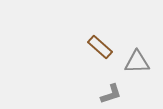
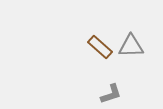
gray triangle: moved 6 px left, 16 px up
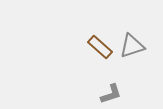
gray triangle: moved 1 px right; rotated 16 degrees counterclockwise
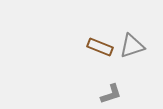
brown rectangle: rotated 20 degrees counterclockwise
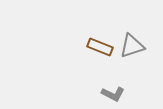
gray L-shape: moved 2 px right; rotated 45 degrees clockwise
